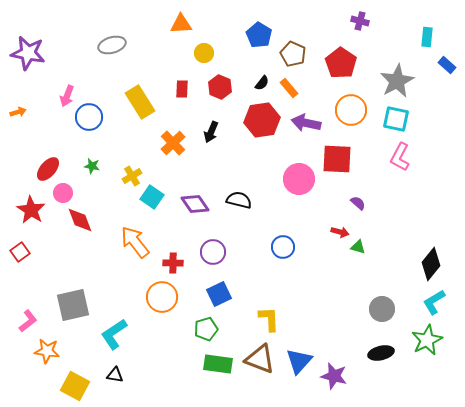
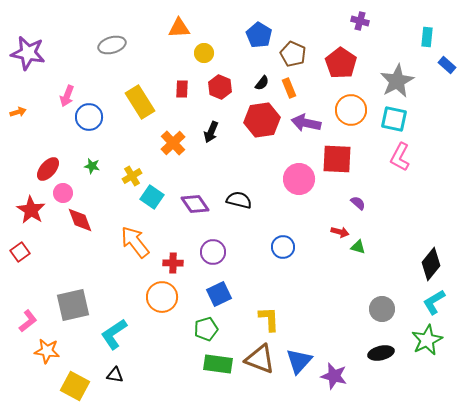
orange triangle at (181, 24): moved 2 px left, 4 px down
orange rectangle at (289, 88): rotated 18 degrees clockwise
cyan square at (396, 119): moved 2 px left
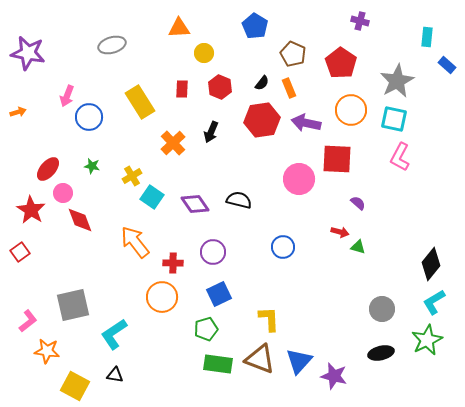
blue pentagon at (259, 35): moved 4 px left, 9 px up
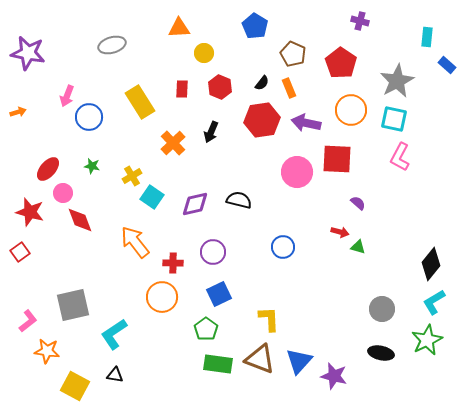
pink circle at (299, 179): moved 2 px left, 7 px up
purple diamond at (195, 204): rotated 68 degrees counterclockwise
red star at (31, 210): moved 1 px left, 2 px down; rotated 16 degrees counterclockwise
green pentagon at (206, 329): rotated 20 degrees counterclockwise
black ellipse at (381, 353): rotated 25 degrees clockwise
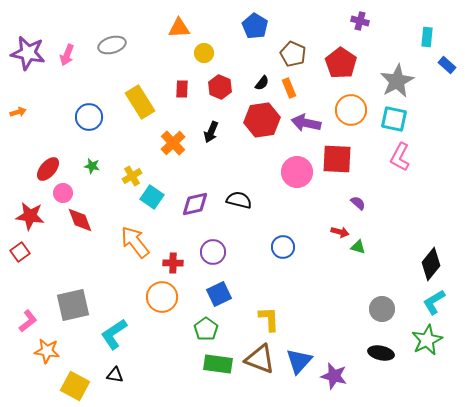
pink arrow at (67, 96): moved 41 px up
red star at (30, 212): moved 4 px down; rotated 8 degrees counterclockwise
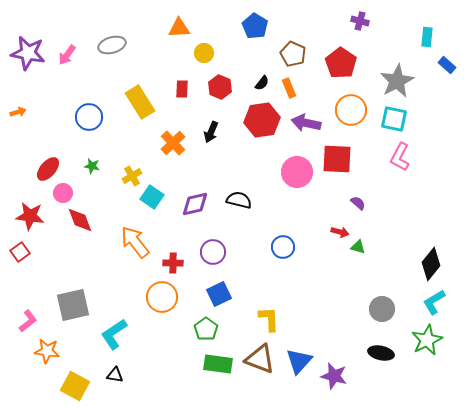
pink arrow at (67, 55): rotated 15 degrees clockwise
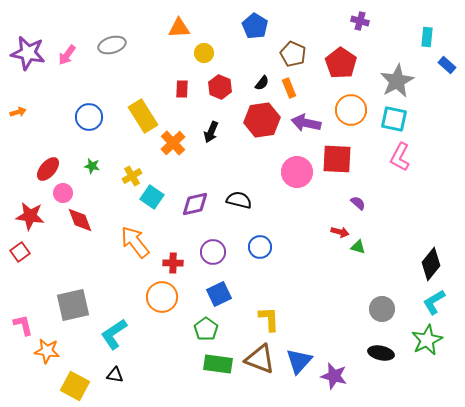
yellow rectangle at (140, 102): moved 3 px right, 14 px down
blue circle at (283, 247): moved 23 px left
pink L-shape at (28, 321): moved 5 px left, 4 px down; rotated 65 degrees counterclockwise
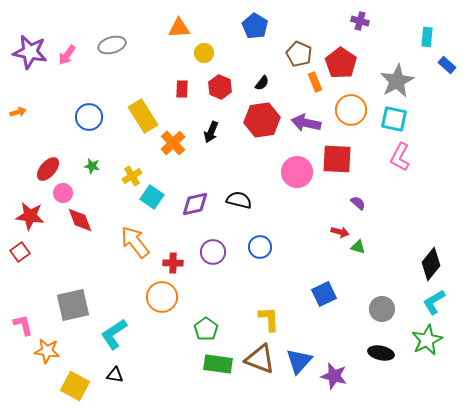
purple star at (28, 53): moved 2 px right, 1 px up
brown pentagon at (293, 54): moved 6 px right
orange rectangle at (289, 88): moved 26 px right, 6 px up
blue square at (219, 294): moved 105 px right
